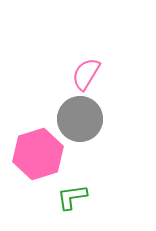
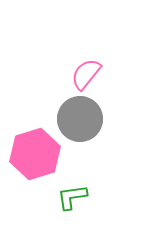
pink semicircle: rotated 8 degrees clockwise
pink hexagon: moved 3 px left
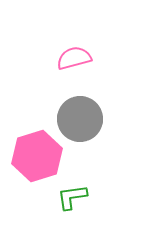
pink semicircle: moved 12 px left, 16 px up; rotated 36 degrees clockwise
pink hexagon: moved 2 px right, 2 px down
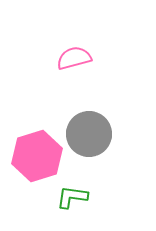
gray circle: moved 9 px right, 15 px down
green L-shape: rotated 16 degrees clockwise
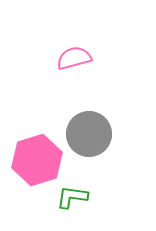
pink hexagon: moved 4 px down
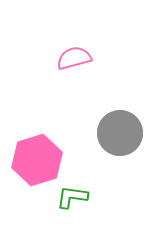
gray circle: moved 31 px right, 1 px up
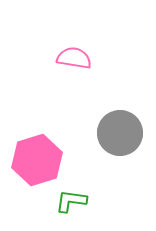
pink semicircle: rotated 24 degrees clockwise
green L-shape: moved 1 px left, 4 px down
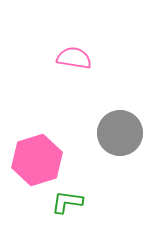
green L-shape: moved 4 px left, 1 px down
